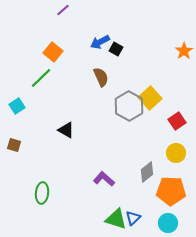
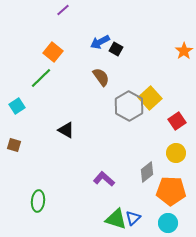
brown semicircle: rotated 12 degrees counterclockwise
green ellipse: moved 4 px left, 8 px down
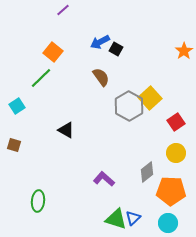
red square: moved 1 px left, 1 px down
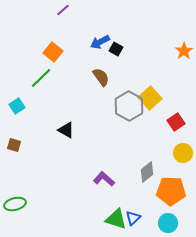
yellow circle: moved 7 px right
green ellipse: moved 23 px left, 3 px down; rotated 70 degrees clockwise
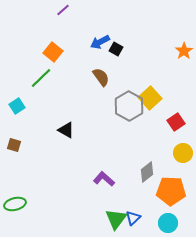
green triangle: rotated 50 degrees clockwise
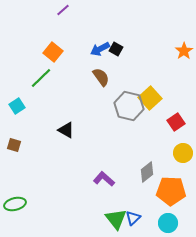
blue arrow: moved 7 px down
gray hexagon: rotated 16 degrees counterclockwise
green triangle: rotated 15 degrees counterclockwise
